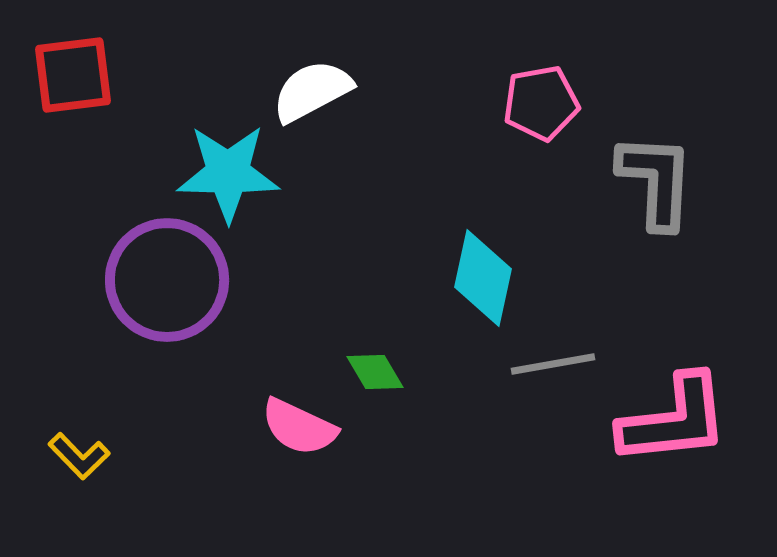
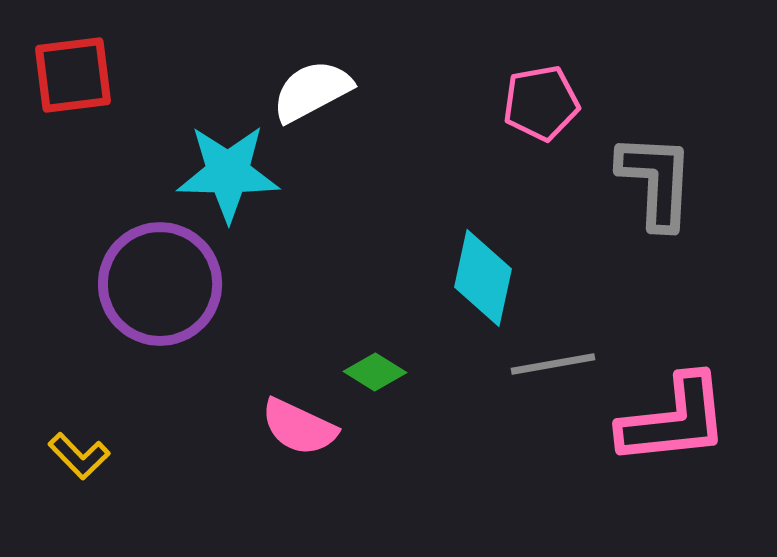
purple circle: moved 7 px left, 4 px down
green diamond: rotated 28 degrees counterclockwise
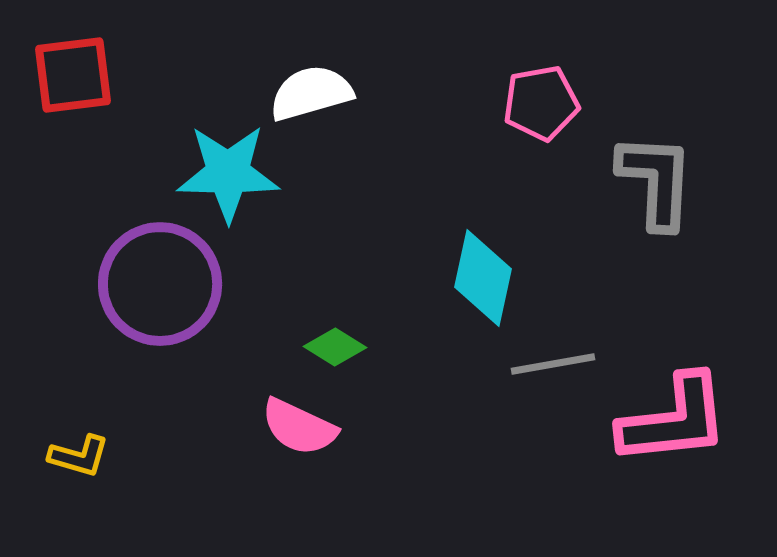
white semicircle: moved 1 px left, 2 px down; rotated 12 degrees clockwise
green diamond: moved 40 px left, 25 px up
yellow L-shape: rotated 30 degrees counterclockwise
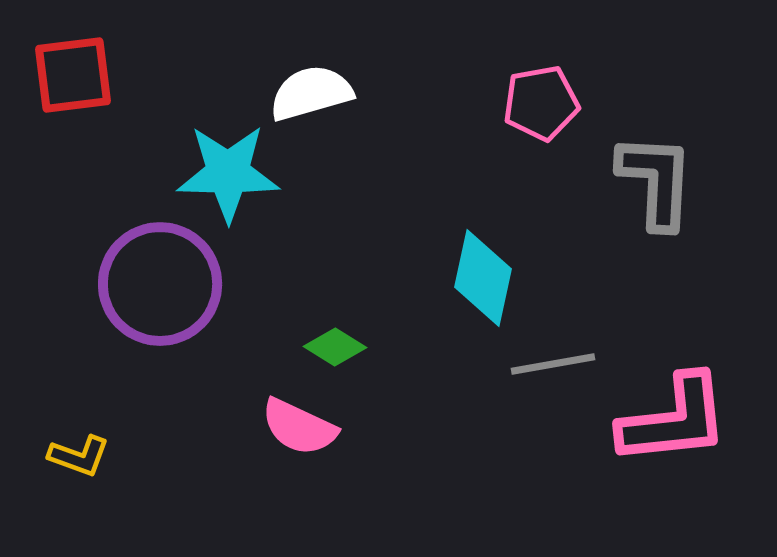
yellow L-shape: rotated 4 degrees clockwise
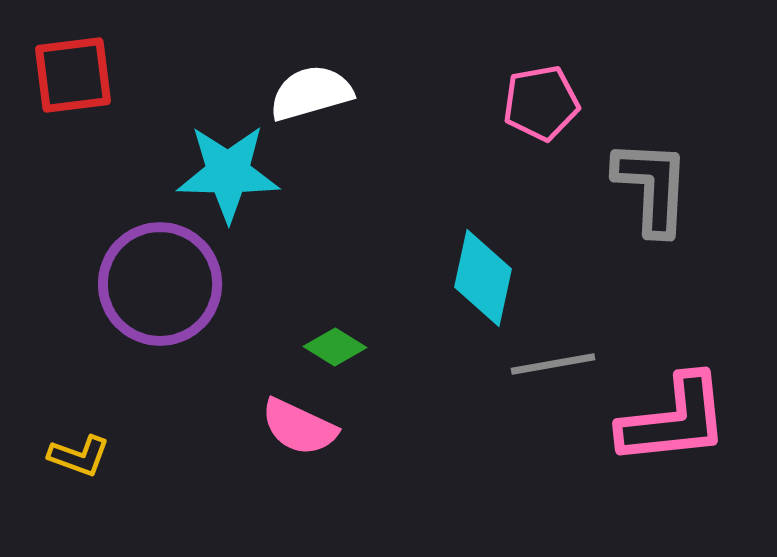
gray L-shape: moved 4 px left, 6 px down
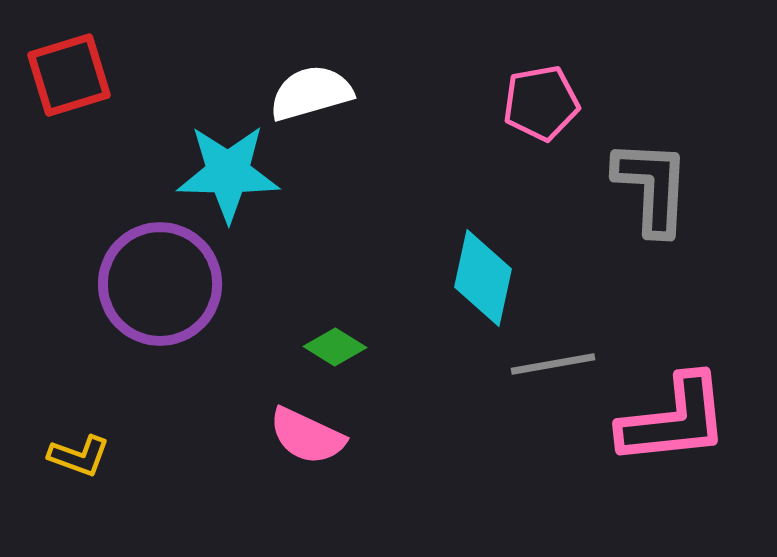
red square: moved 4 px left; rotated 10 degrees counterclockwise
pink semicircle: moved 8 px right, 9 px down
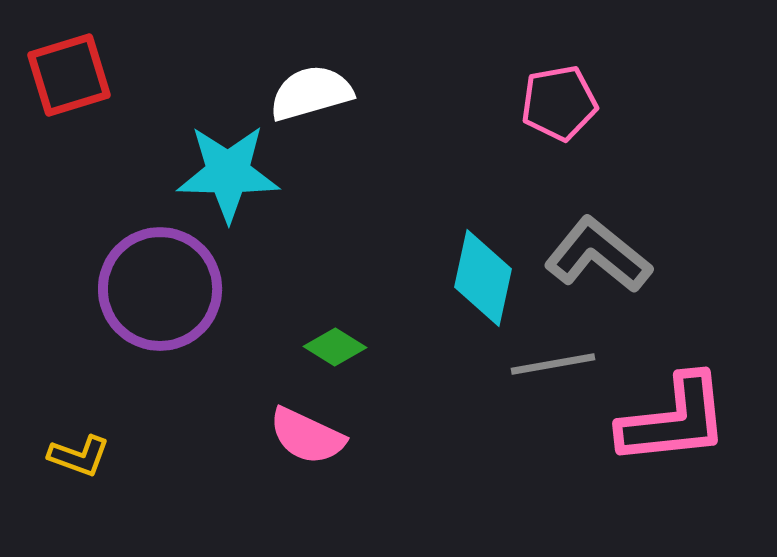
pink pentagon: moved 18 px right
gray L-shape: moved 54 px left, 68 px down; rotated 54 degrees counterclockwise
purple circle: moved 5 px down
